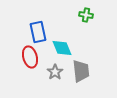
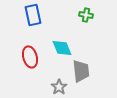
blue rectangle: moved 5 px left, 17 px up
gray star: moved 4 px right, 15 px down
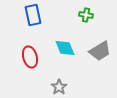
cyan diamond: moved 3 px right
gray trapezoid: moved 19 px right, 20 px up; rotated 65 degrees clockwise
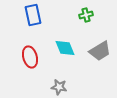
green cross: rotated 24 degrees counterclockwise
gray star: rotated 28 degrees counterclockwise
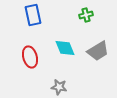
gray trapezoid: moved 2 px left
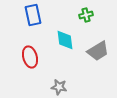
cyan diamond: moved 8 px up; rotated 15 degrees clockwise
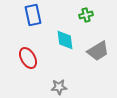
red ellipse: moved 2 px left, 1 px down; rotated 15 degrees counterclockwise
gray star: rotated 14 degrees counterclockwise
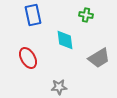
green cross: rotated 24 degrees clockwise
gray trapezoid: moved 1 px right, 7 px down
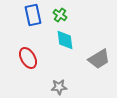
green cross: moved 26 px left; rotated 24 degrees clockwise
gray trapezoid: moved 1 px down
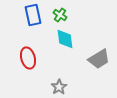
cyan diamond: moved 1 px up
red ellipse: rotated 15 degrees clockwise
gray star: rotated 28 degrees counterclockwise
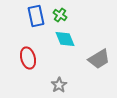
blue rectangle: moved 3 px right, 1 px down
cyan diamond: rotated 15 degrees counterclockwise
gray star: moved 2 px up
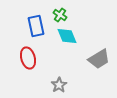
blue rectangle: moved 10 px down
cyan diamond: moved 2 px right, 3 px up
